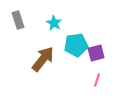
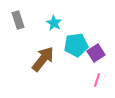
purple square: rotated 18 degrees counterclockwise
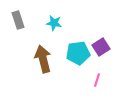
cyan star: rotated 21 degrees counterclockwise
cyan pentagon: moved 2 px right, 8 px down
purple square: moved 5 px right, 6 px up
brown arrow: rotated 52 degrees counterclockwise
